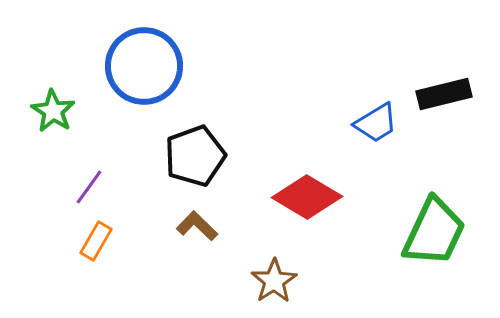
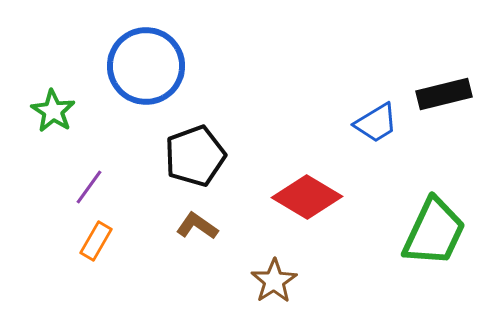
blue circle: moved 2 px right
brown L-shape: rotated 9 degrees counterclockwise
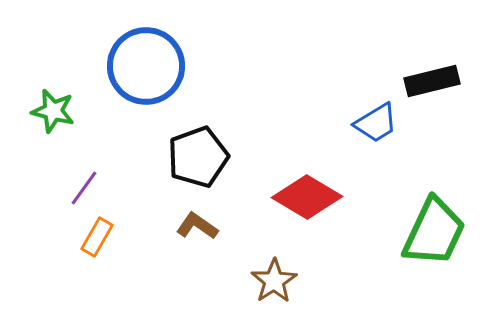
black rectangle: moved 12 px left, 13 px up
green star: rotated 18 degrees counterclockwise
black pentagon: moved 3 px right, 1 px down
purple line: moved 5 px left, 1 px down
orange rectangle: moved 1 px right, 4 px up
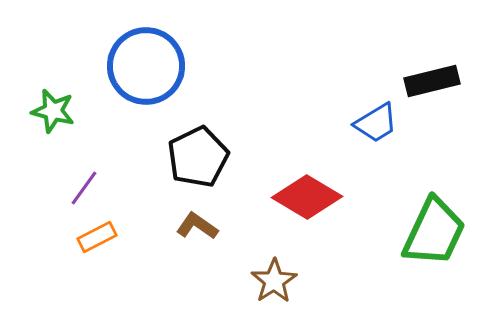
black pentagon: rotated 6 degrees counterclockwise
orange rectangle: rotated 33 degrees clockwise
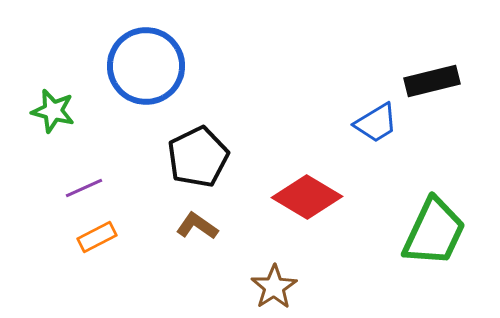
purple line: rotated 30 degrees clockwise
brown star: moved 6 px down
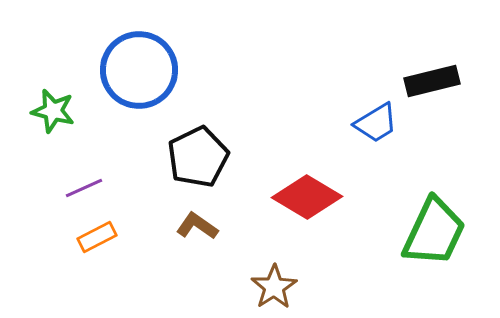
blue circle: moved 7 px left, 4 px down
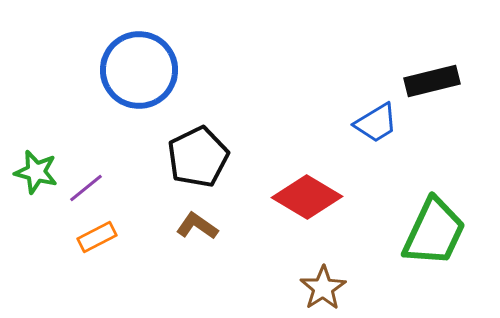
green star: moved 17 px left, 61 px down
purple line: moved 2 px right; rotated 15 degrees counterclockwise
brown star: moved 49 px right, 1 px down
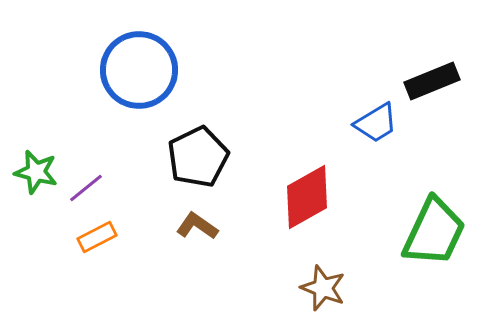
black rectangle: rotated 8 degrees counterclockwise
red diamond: rotated 60 degrees counterclockwise
brown star: rotated 18 degrees counterclockwise
